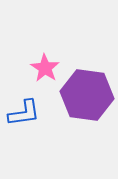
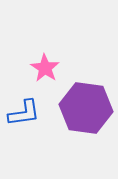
purple hexagon: moved 1 px left, 13 px down
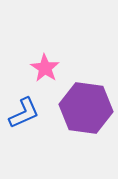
blue L-shape: rotated 16 degrees counterclockwise
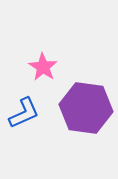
pink star: moved 2 px left, 1 px up
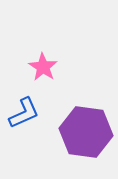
purple hexagon: moved 24 px down
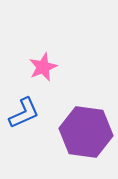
pink star: rotated 16 degrees clockwise
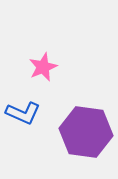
blue L-shape: moved 1 px left; rotated 48 degrees clockwise
